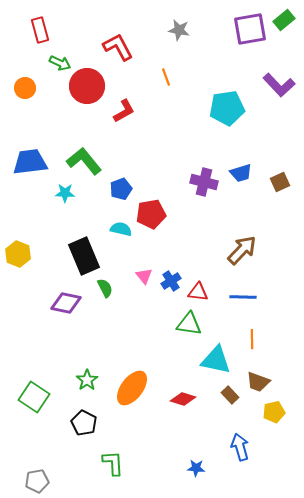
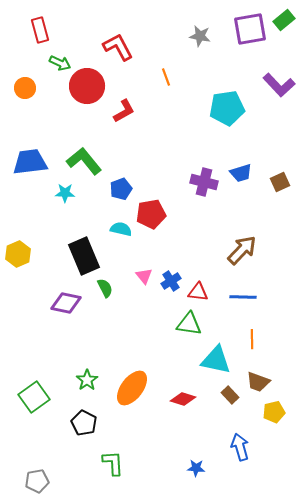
gray star at (179, 30): moved 21 px right, 6 px down
yellow hexagon at (18, 254): rotated 15 degrees clockwise
green square at (34, 397): rotated 20 degrees clockwise
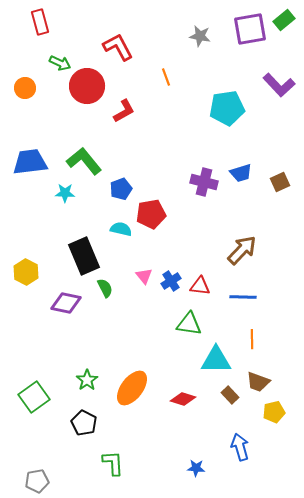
red rectangle at (40, 30): moved 8 px up
yellow hexagon at (18, 254): moved 8 px right, 18 px down; rotated 10 degrees counterclockwise
red triangle at (198, 292): moved 2 px right, 6 px up
cyan triangle at (216, 360): rotated 12 degrees counterclockwise
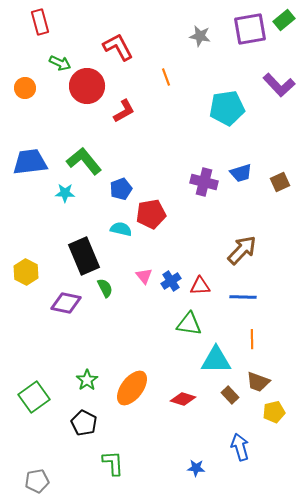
red triangle at (200, 286): rotated 10 degrees counterclockwise
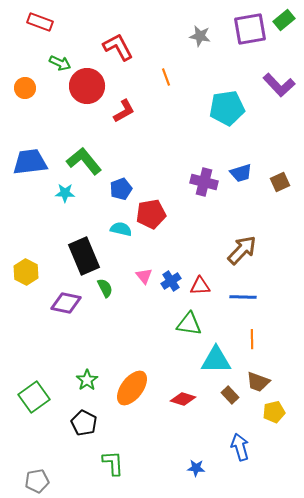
red rectangle at (40, 22): rotated 55 degrees counterclockwise
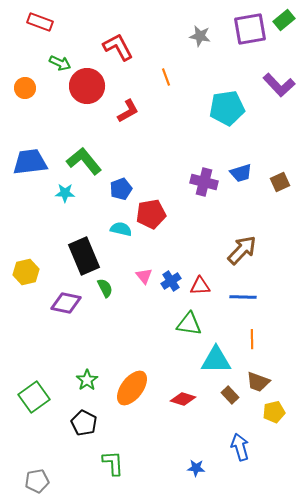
red L-shape at (124, 111): moved 4 px right
yellow hexagon at (26, 272): rotated 20 degrees clockwise
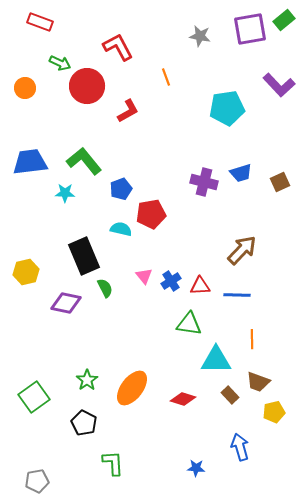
blue line at (243, 297): moved 6 px left, 2 px up
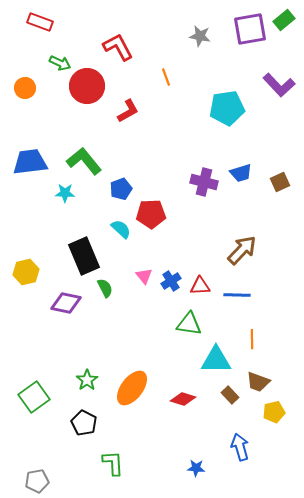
red pentagon at (151, 214): rotated 8 degrees clockwise
cyan semicircle at (121, 229): rotated 30 degrees clockwise
